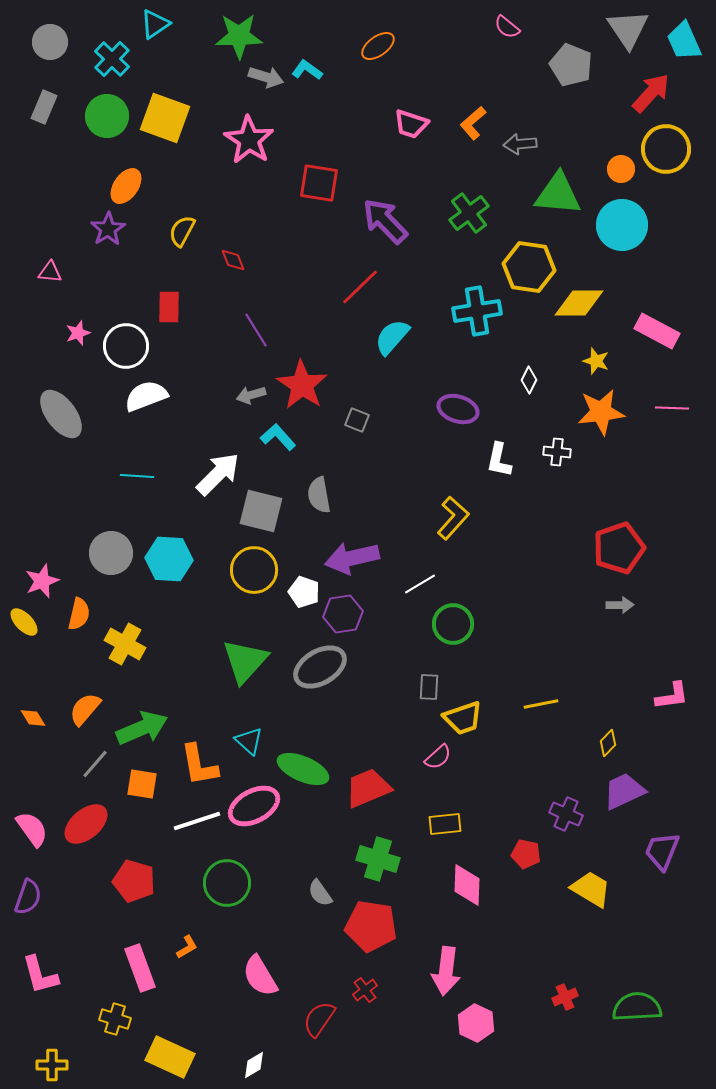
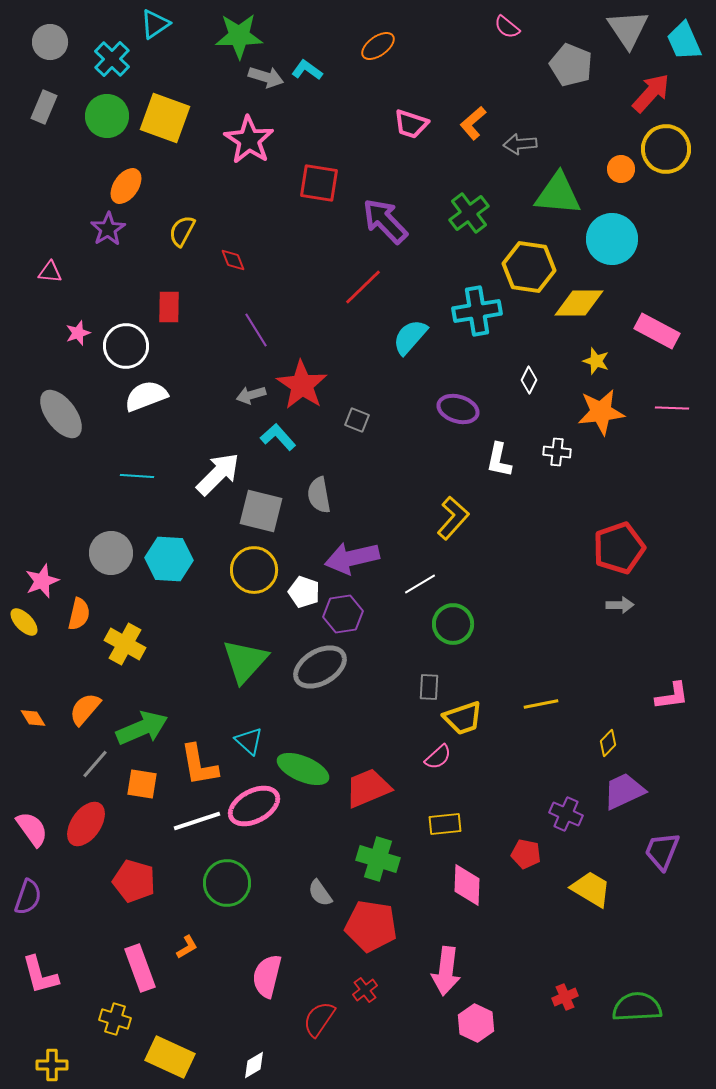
cyan circle at (622, 225): moved 10 px left, 14 px down
red line at (360, 287): moved 3 px right
cyan semicircle at (392, 337): moved 18 px right
red ellipse at (86, 824): rotated 15 degrees counterclockwise
pink semicircle at (260, 976): moved 7 px right; rotated 45 degrees clockwise
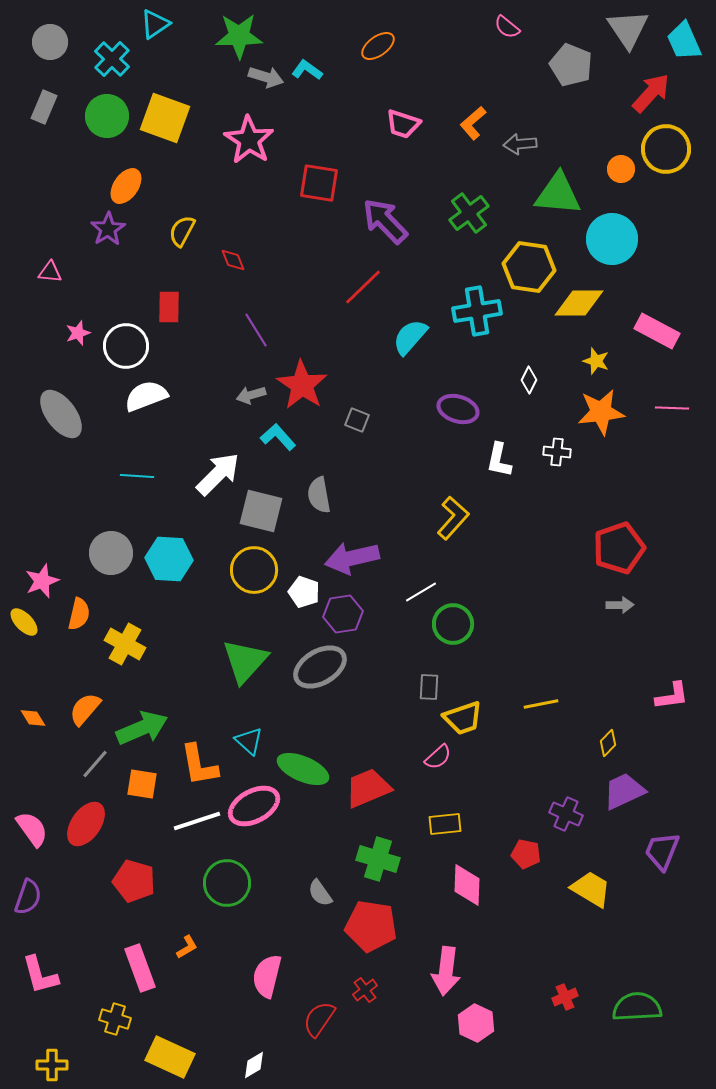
pink trapezoid at (411, 124): moved 8 px left
white line at (420, 584): moved 1 px right, 8 px down
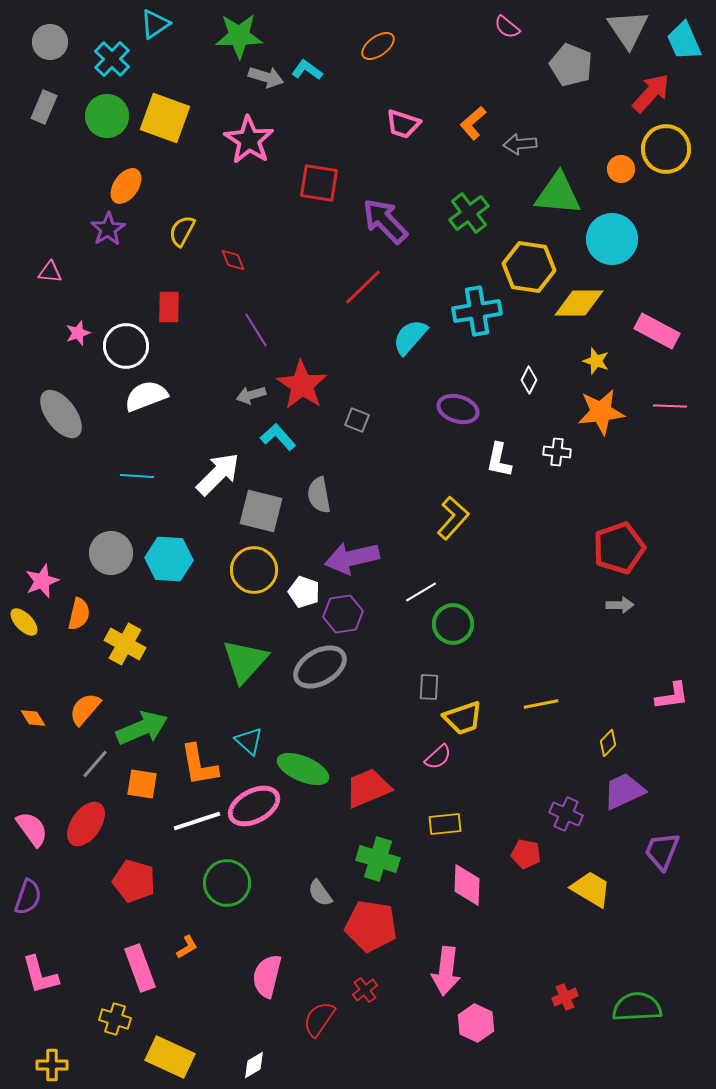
pink line at (672, 408): moved 2 px left, 2 px up
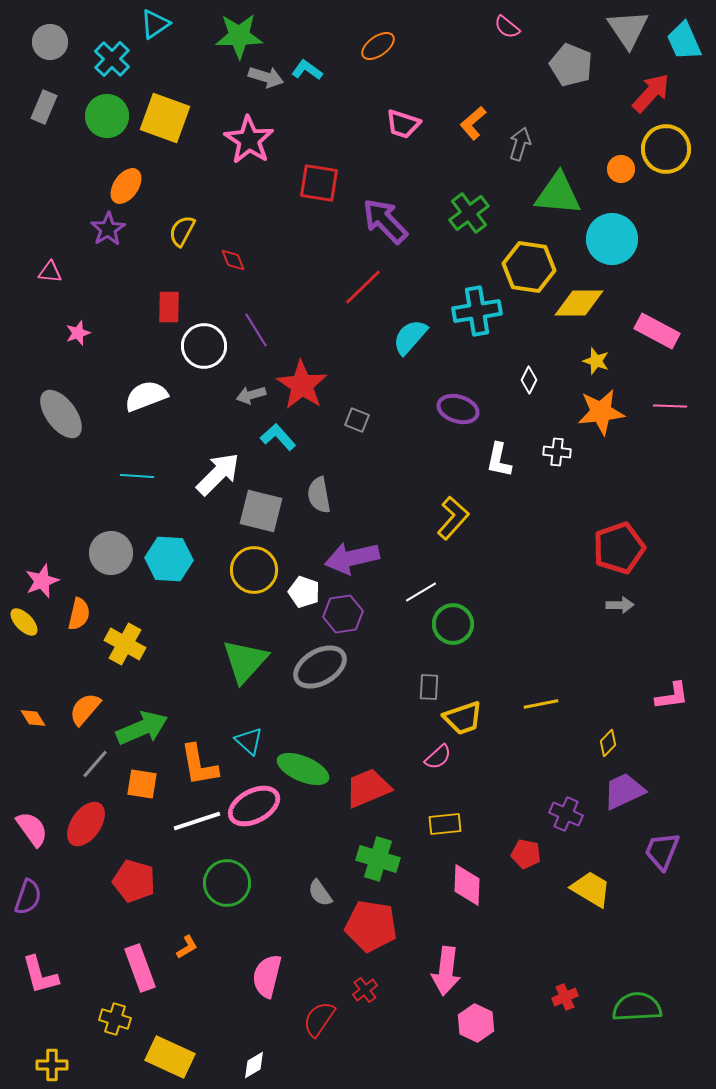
gray arrow at (520, 144): rotated 112 degrees clockwise
white circle at (126, 346): moved 78 px right
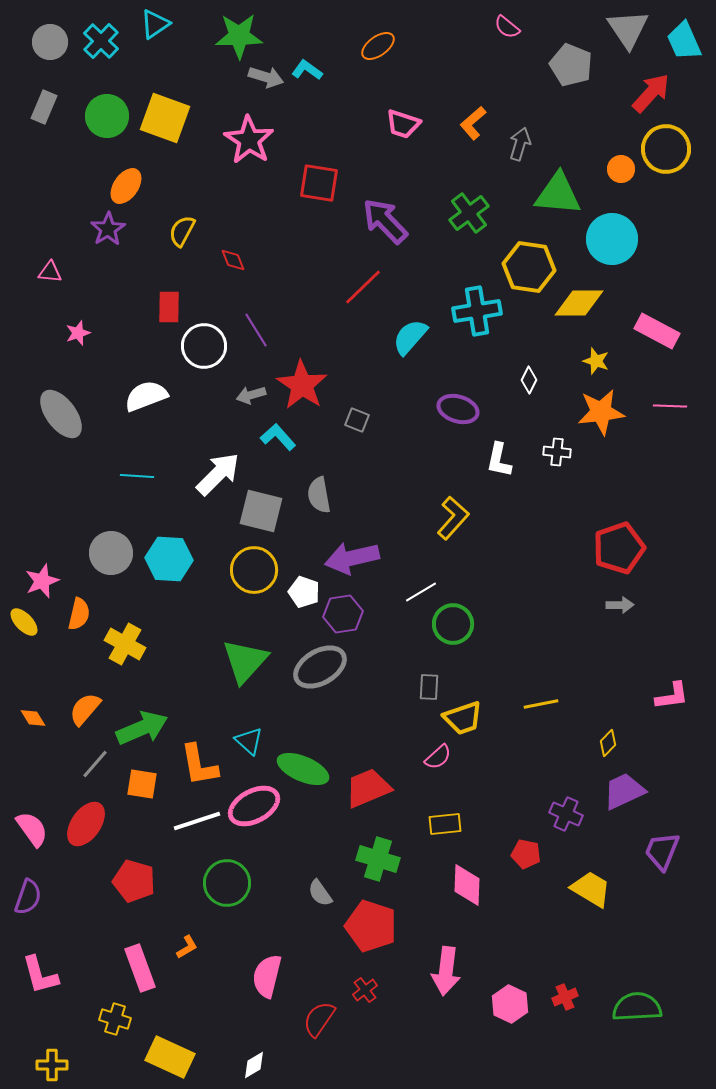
cyan cross at (112, 59): moved 11 px left, 18 px up
red pentagon at (371, 926): rotated 9 degrees clockwise
pink hexagon at (476, 1023): moved 34 px right, 19 px up
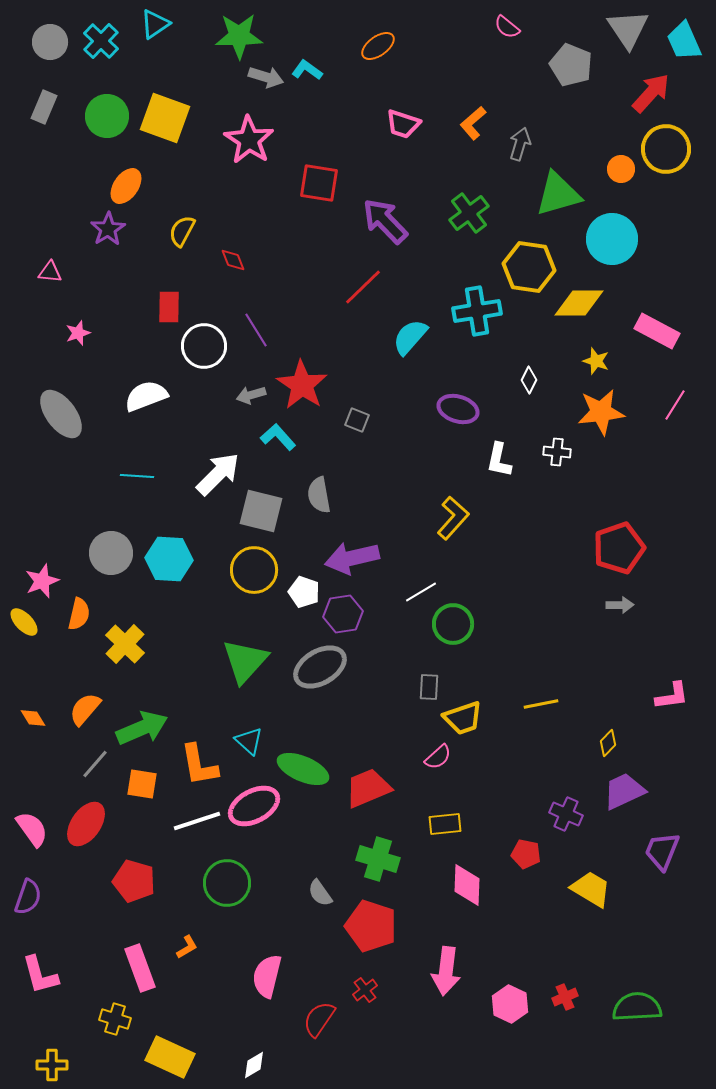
green triangle at (558, 194): rotated 21 degrees counterclockwise
pink line at (670, 406): moved 5 px right, 1 px up; rotated 60 degrees counterclockwise
yellow cross at (125, 644): rotated 15 degrees clockwise
